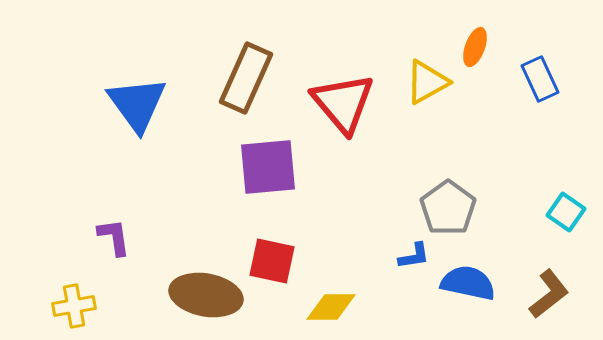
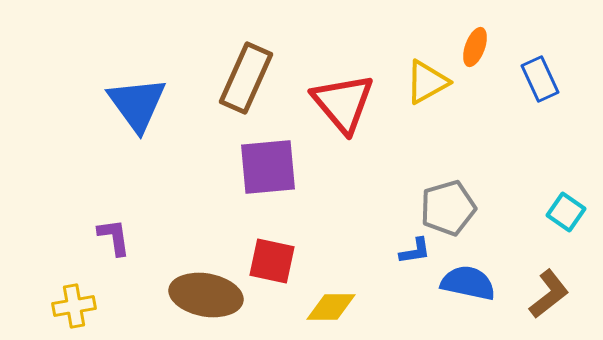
gray pentagon: rotated 20 degrees clockwise
blue L-shape: moved 1 px right, 5 px up
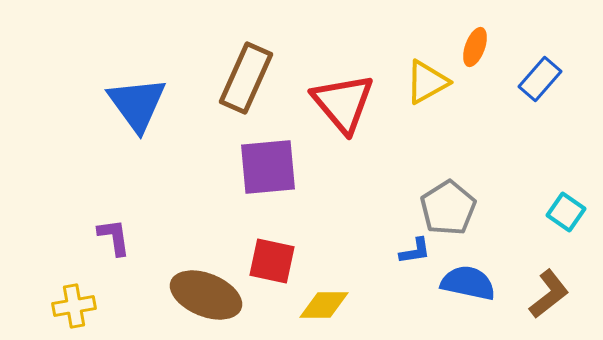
blue rectangle: rotated 66 degrees clockwise
gray pentagon: rotated 16 degrees counterclockwise
brown ellipse: rotated 12 degrees clockwise
yellow diamond: moved 7 px left, 2 px up
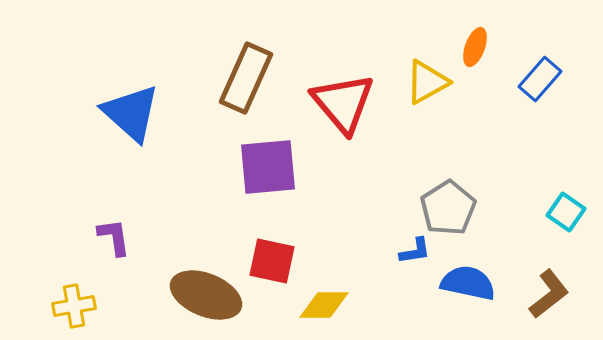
blue triangle: moved 6 px left, 9 px down; rotated 12 degrees counterclockwise
